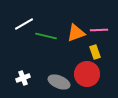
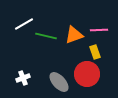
orange triangle: moved 2 px left, 2 px down
gray ellipse: rotated 25 degrees clockwise
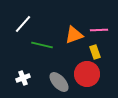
white line: moved 1 px left; rotated 18 degrees counterclockwise
green line: moved 4 px left, 9 px down
